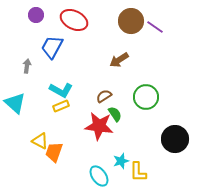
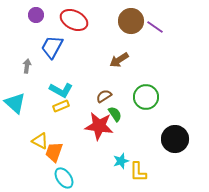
cyan ellipse: moved 35 px left, 2 px down
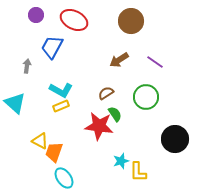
purple line: moved 35 px down
brown semicircle: moved 2 px right, 3 px up
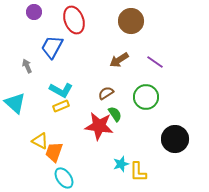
purple circle: moved 2 px left, 3 px up
red ellipse: rotated 44 degrees clockwise
gray arrow: rotated 32 degrees counterclockwise
cyan star: moved 3 px down
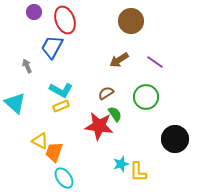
red ellipse: moved 9 px left
